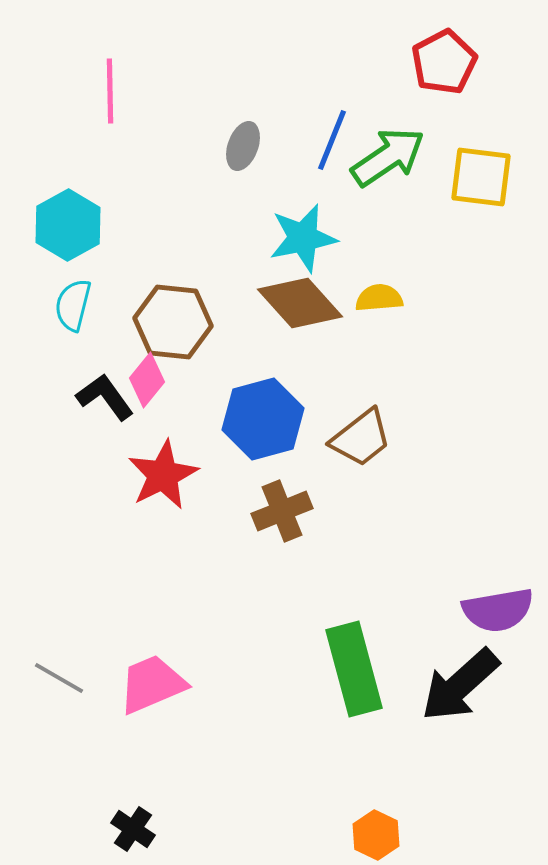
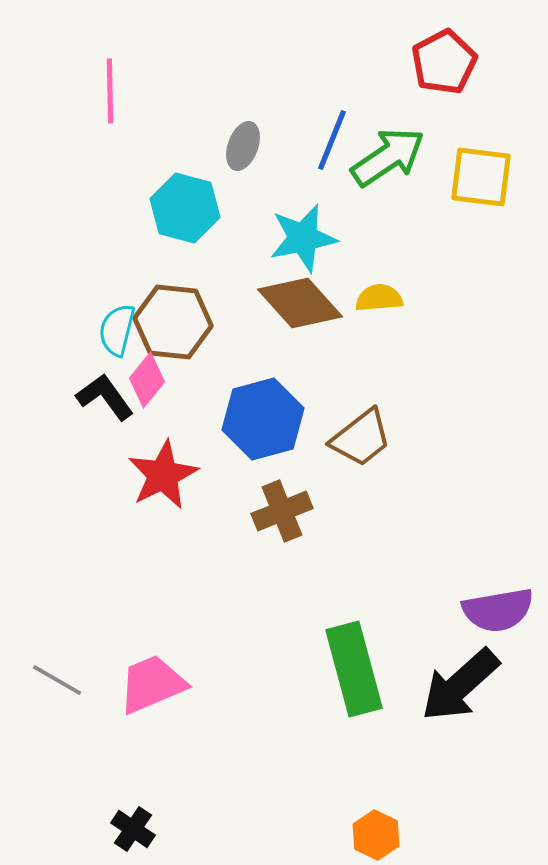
cyan hexagon: moved 117 px right, 17 px up; rotated 16 degrees counterclockwise
cyan semicircle: moved 44 px right, 25 px down
gray line: moved 2 px left, 2 px down
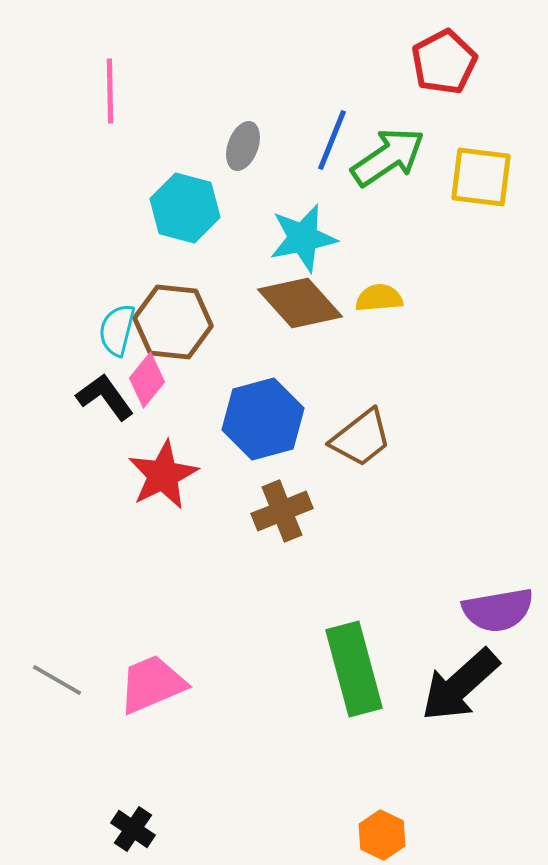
orange hexagon: moved 6 px right
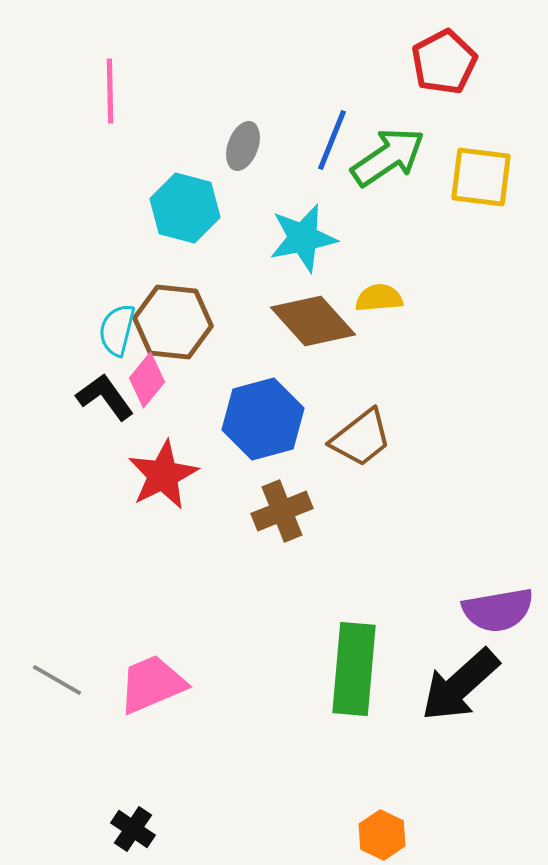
brown diamond: moved 13 px right, 18 px down
green rectangle: rotated 20 degrees clockwise
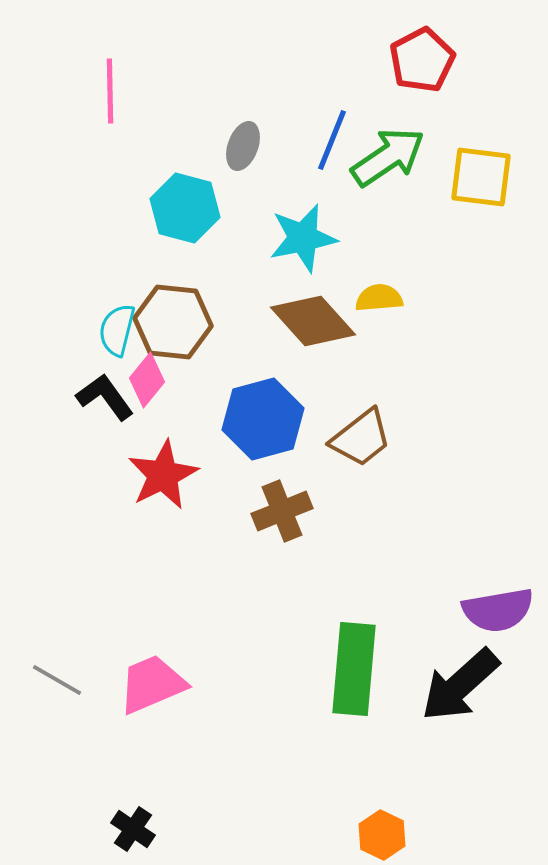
red pentagon: moved 22 px left, 2 px up
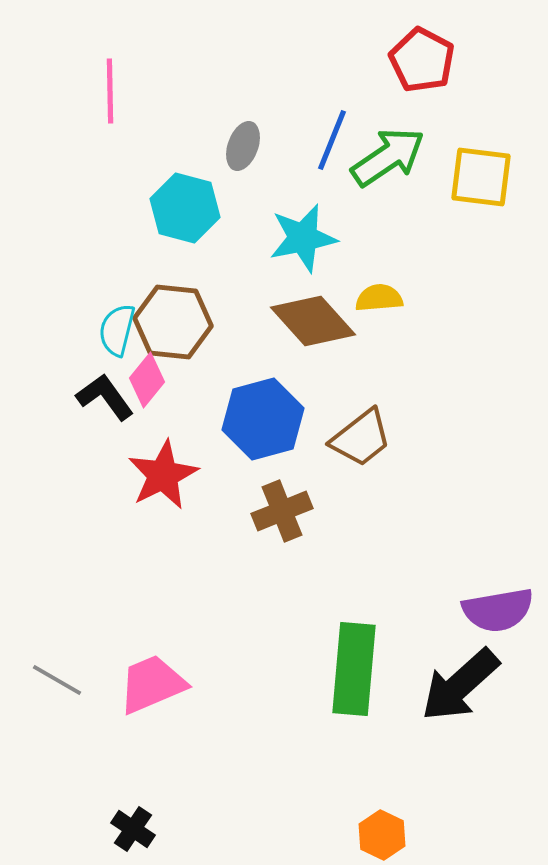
red pentagon: rotated 16 degrees counterclockwise
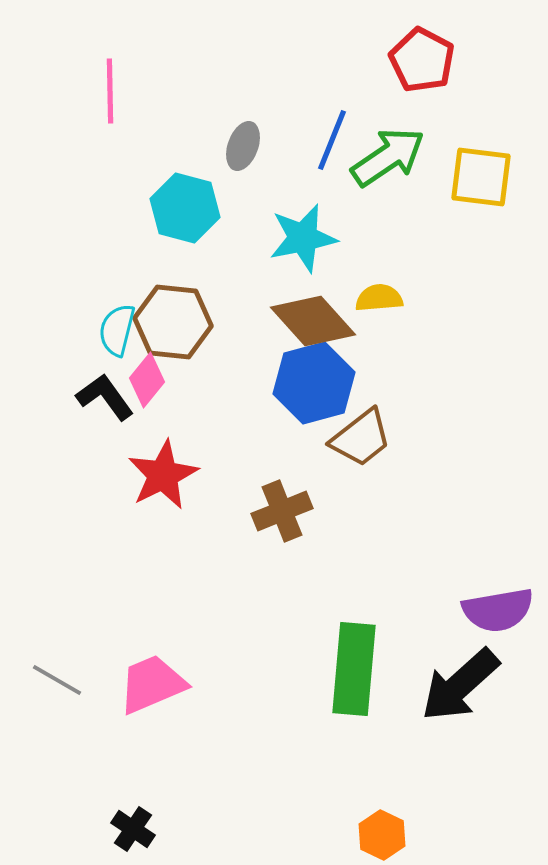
blue hexagon: moved 51 px right, 36 px up
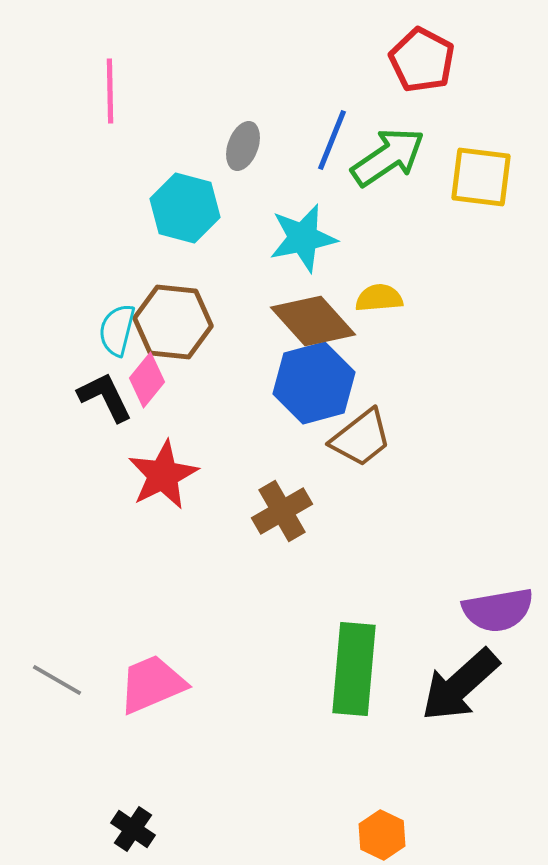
black L-shape: rotated 10 degrees clockwise
brown cross: rotated 8 degrees counterclockwise
